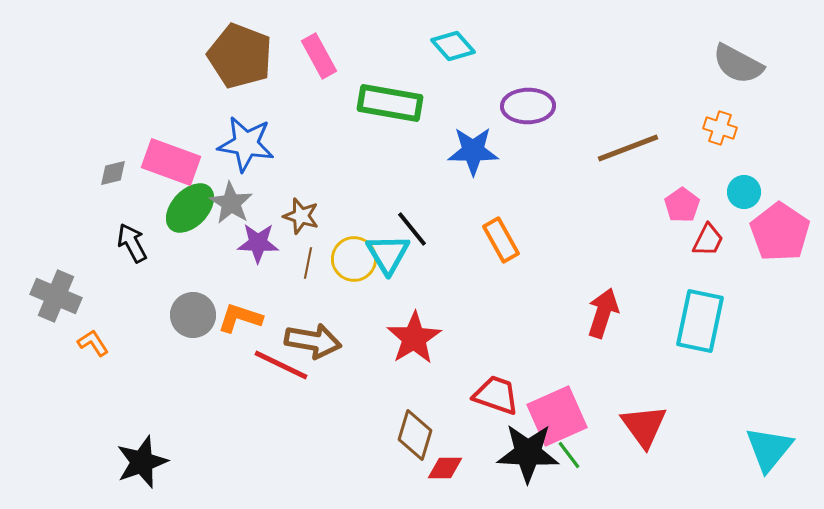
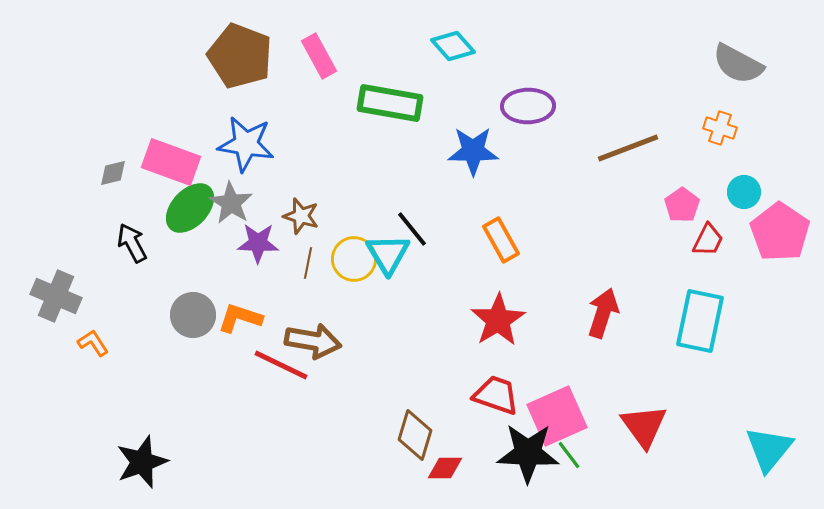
red star at (414, 338): moved 84 px right, 18 px up
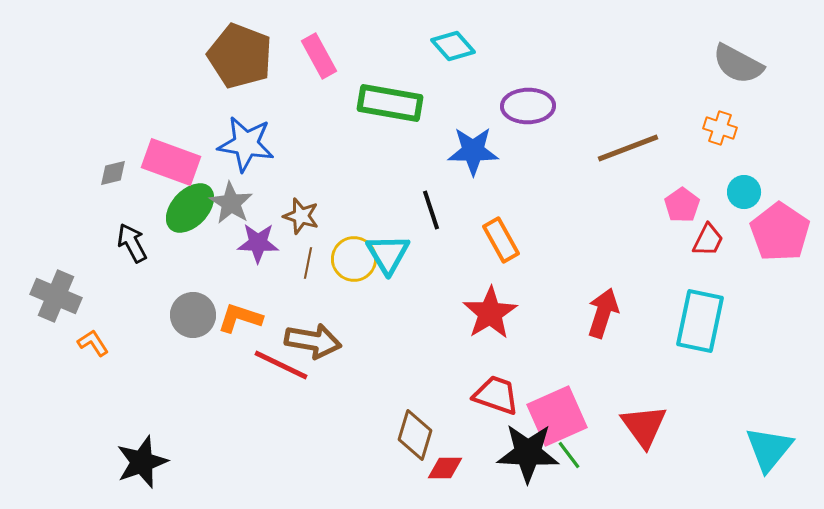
black line at (412, 229): moved 19 px right, 19 px up; rotated 21 degrees clockwise
red star at (498, 320): moved 8 px left, 7 px up
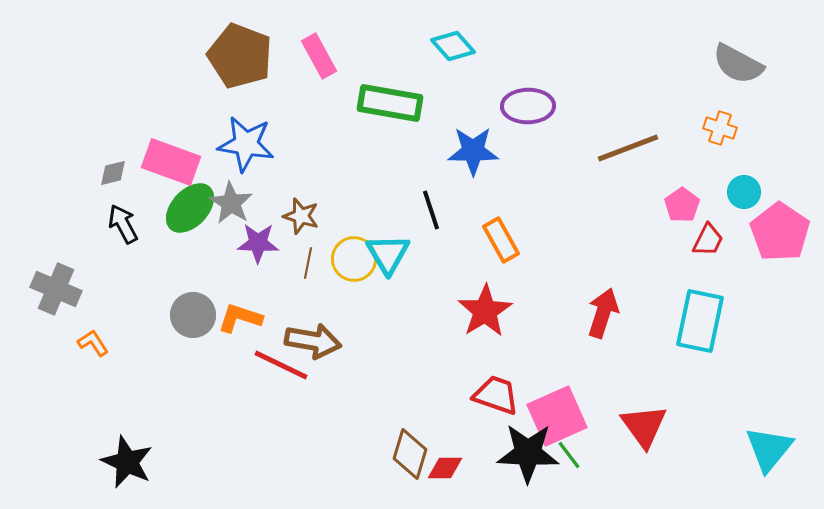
black arrow at (132, 243): moved 9 px left, 19 px up
gray cross at (56, 296): moved 7 px up
red star at (490, 313): moved 5 px left, 2 px up
brown diamond at (415, 435): moved 5 px left, 19 px down
black star at (142, 462): moved 15 px left; rotated 28 degrees counterclockwise
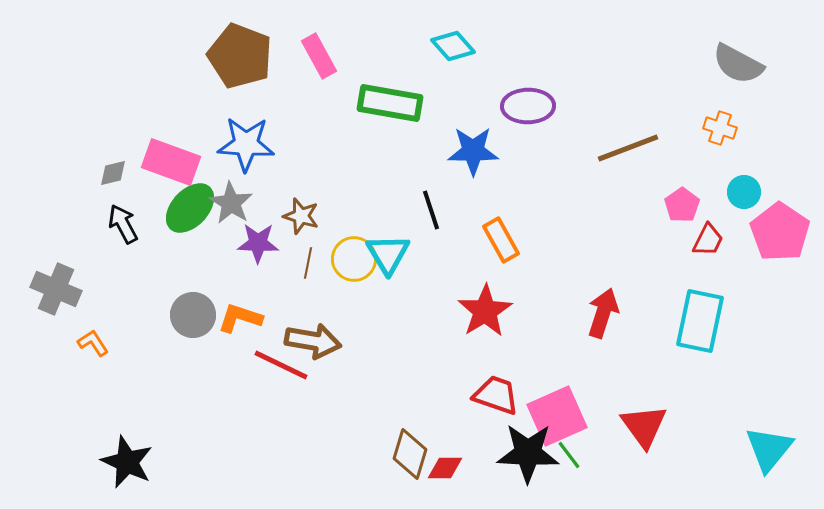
blue star at (246, 144): rotated 6 degrees counterclockwise
